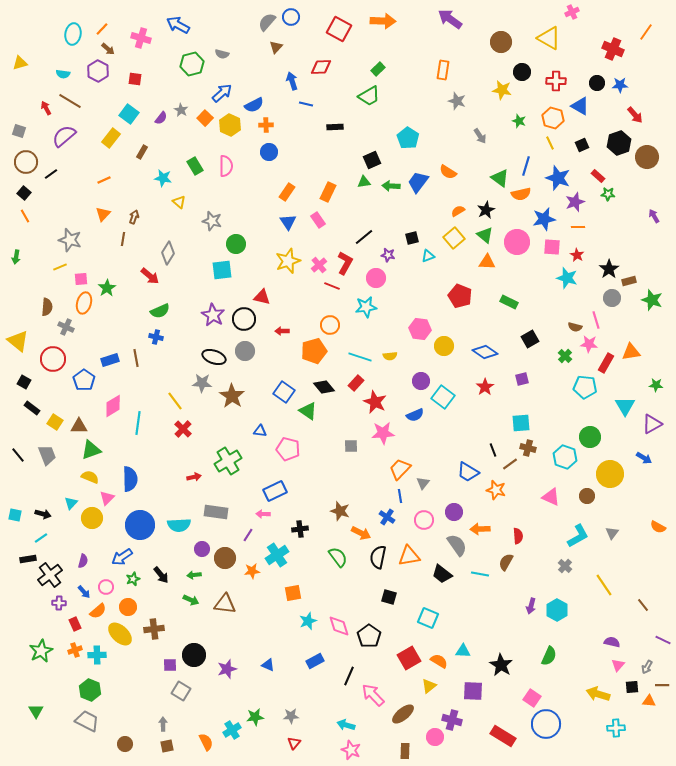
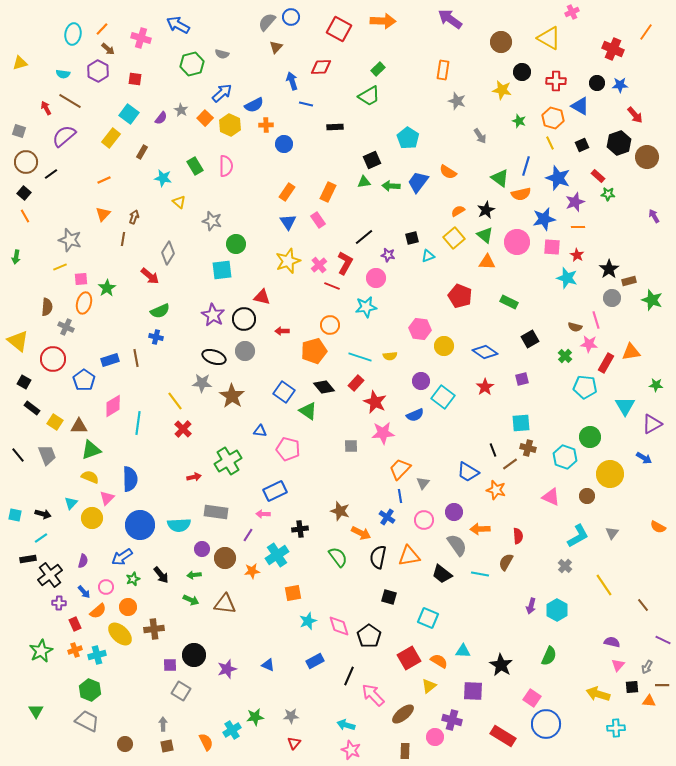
blue circle at (269, 152): moved 15 px right, 8 px up
cyan cross at (97, 655): rotated 12 degrees counterclockwise
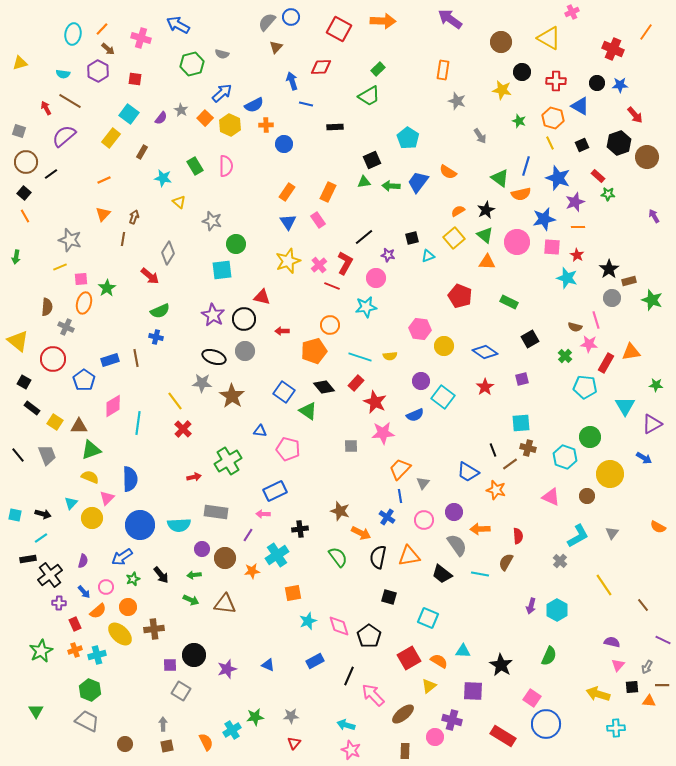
gray cross at (565, 566): moved 5 px left, 5 px up
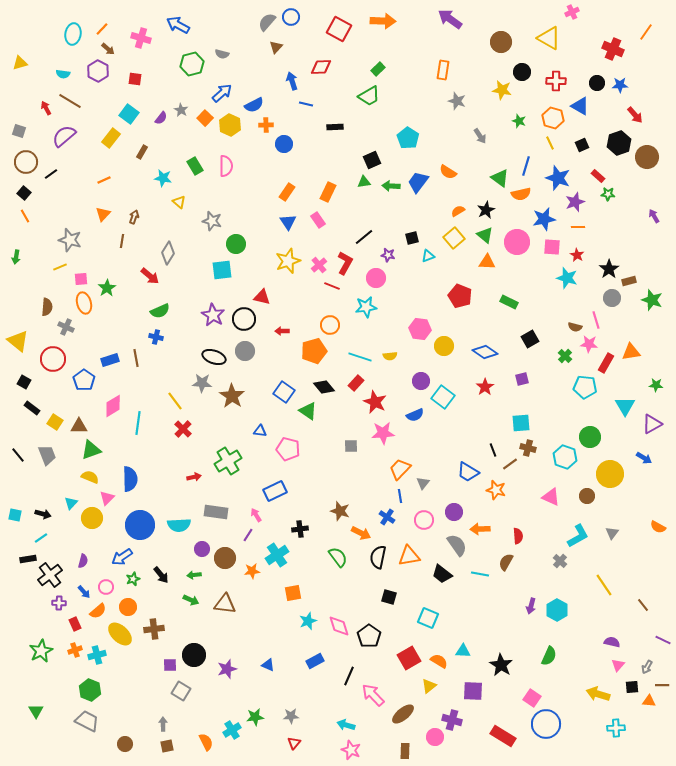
brown line at (123, 239): moved 1 px left, 2 px down
orange ellipse at (84, 303): rotated 30 degrees counterclockwise
pink arrow at (263, 514): moved 7 px left, 1 px down; rotated 56 degrees clockwise
